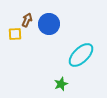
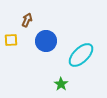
blue circle: moved 3 px left, 17 px down
yellow square: moved 4 px left, 6 px down
green star: rotated 16 degrees counterclockwise
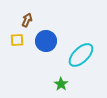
yellow square: moved 6 px right
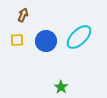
brown arrow: moved 4 px left, 5 px up
cyan ellipse: moved 2 px left, 18 px up
green star: moved 3 px down
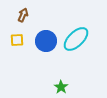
cyan ellipse: moved 3 px left, 2 px down
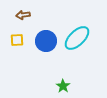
brown arrow: rotated 120 degrees counterclockwise
cyan ellipse: moved 1 px right, 1 px up
green star: moved 2 px right, 1 px up
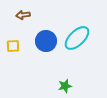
yellow square: moved 4 px left, 6 px down
green star: moved 2 px right; rotated 24 degrees clockwise
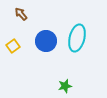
brown arrow: moved 2 px left, 1 px up; rotated 56 degrees clockwise
cyan ellipse: rotated 32 degrees counterclockwise
yellow square: rotated 32 degrees counterclockwise
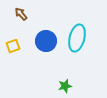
yellow square: rotated 16 degrees clockwise
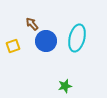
brown arrow: moved 11 px right, 10 px down
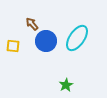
cyan ellipse: rotated 20 degrees clockwise
yellow square: rotated 24 degrees clockwise
green star: moved 1 px right, 1 px up; rotated 16 degrees counterclockwise
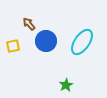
brown arrow: moved 3 px left
cyan ellipse: moved 5 px right, 4 px down
yellow square: rotated 16 degrees counterclockwise
